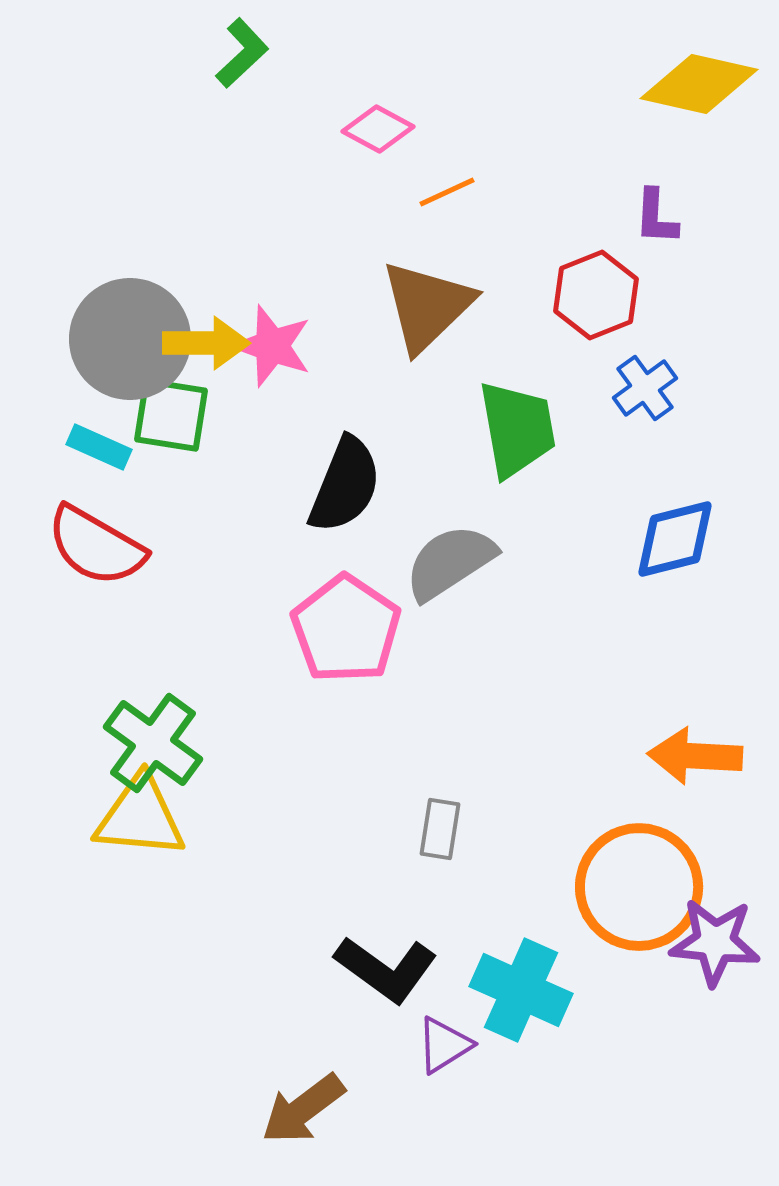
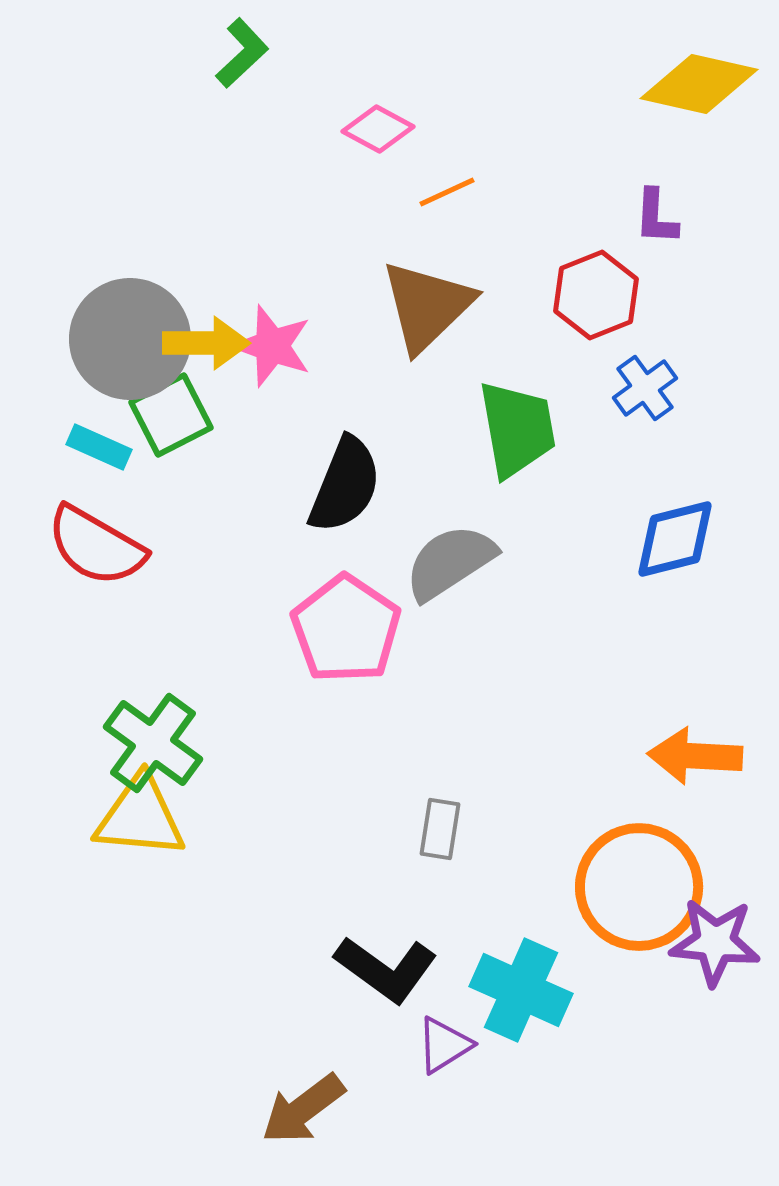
green square: rotated 36 degrees counterclockwise
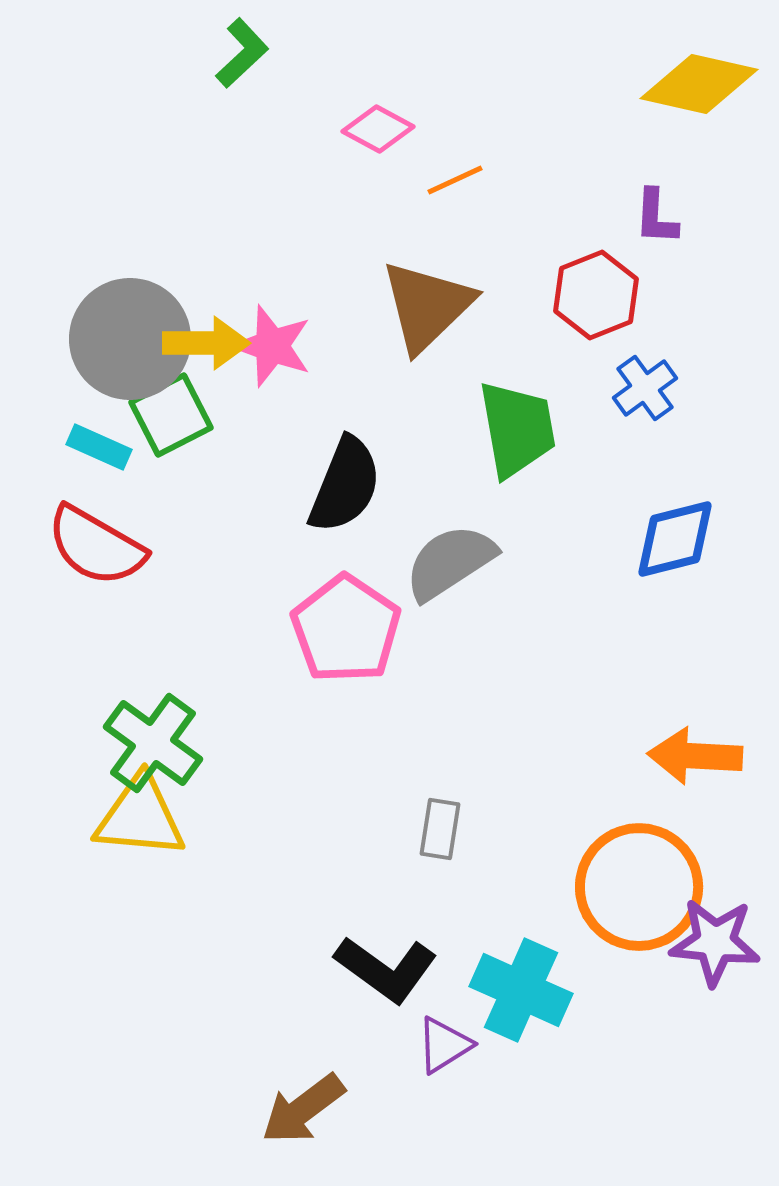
orange line: moved 8 px right, 12 px up
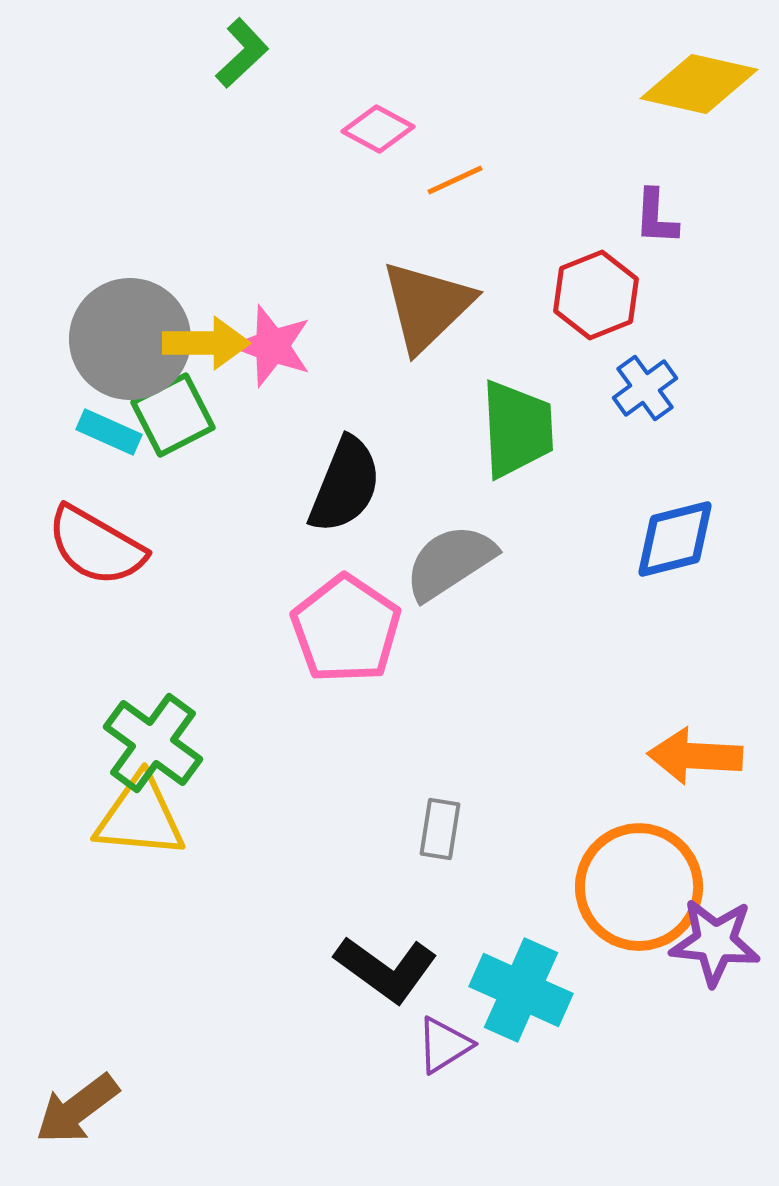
green square: moved 2 px right
green trapezoid: rotated 7 degrees clockwise
cyan rectangle: moved 10 px right, 15 px up
brown arrow: moved 226 px left
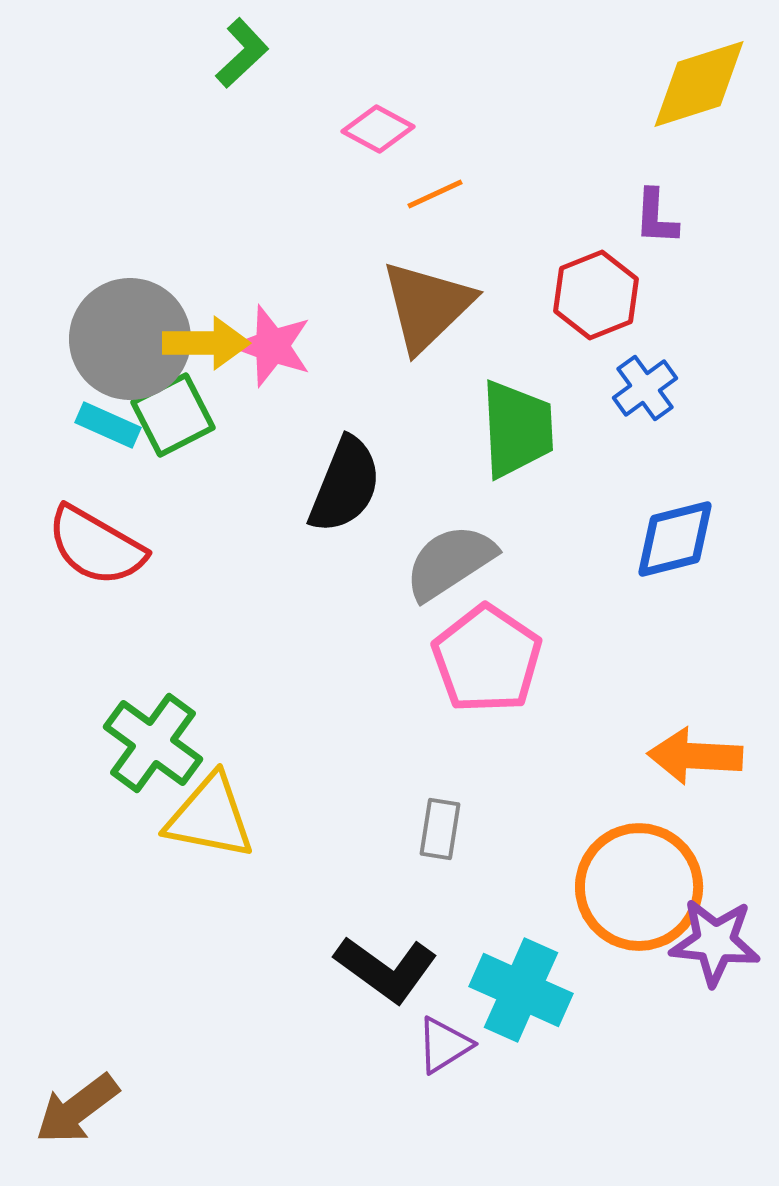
yellow diamond: rotated 30 degrees counterclockwise
orange line: moved 20 px left, 14 px down
cyan rectangle: moved 1 px left, 7 px up
pink pentagon: moved 141 px right, 30 px down
yellow triangle: moved 70 px right; rotated 6 degrees clockwise
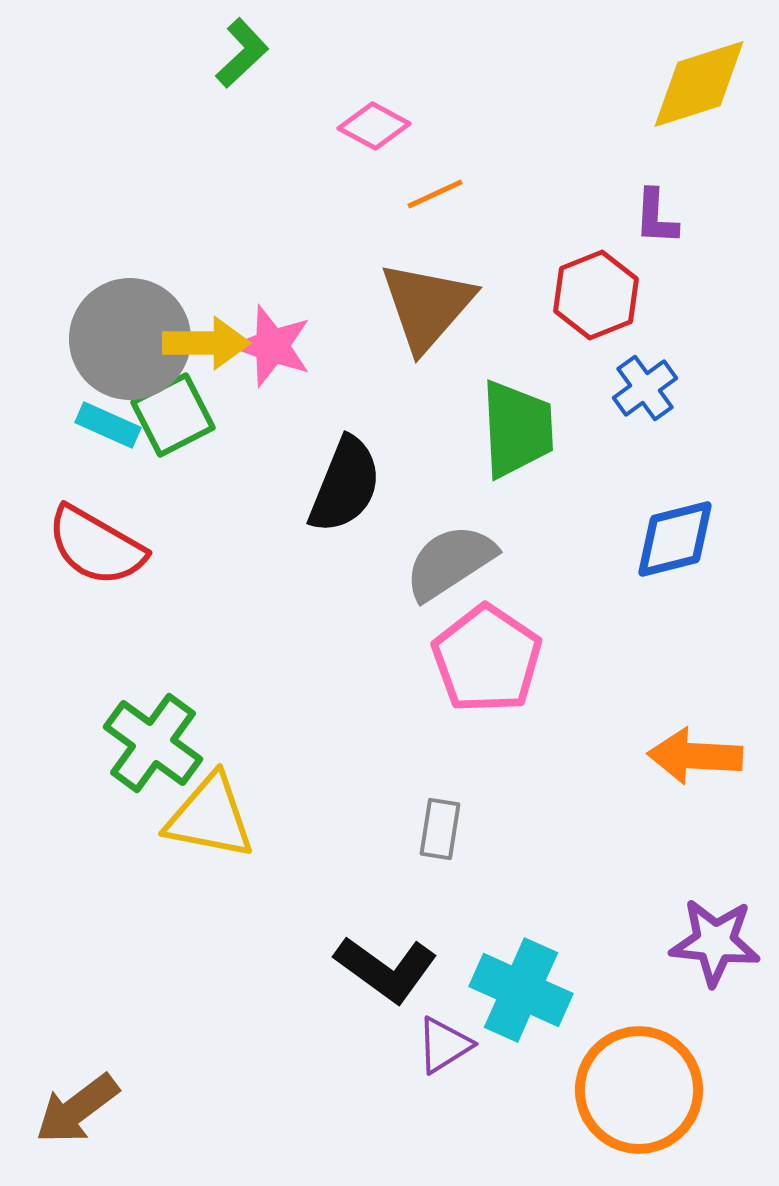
pink diamond: moved 4 px left, 3 px up
brown triangle: rotated 5 degrees counterclockwise
orange circle: moved 203 px down
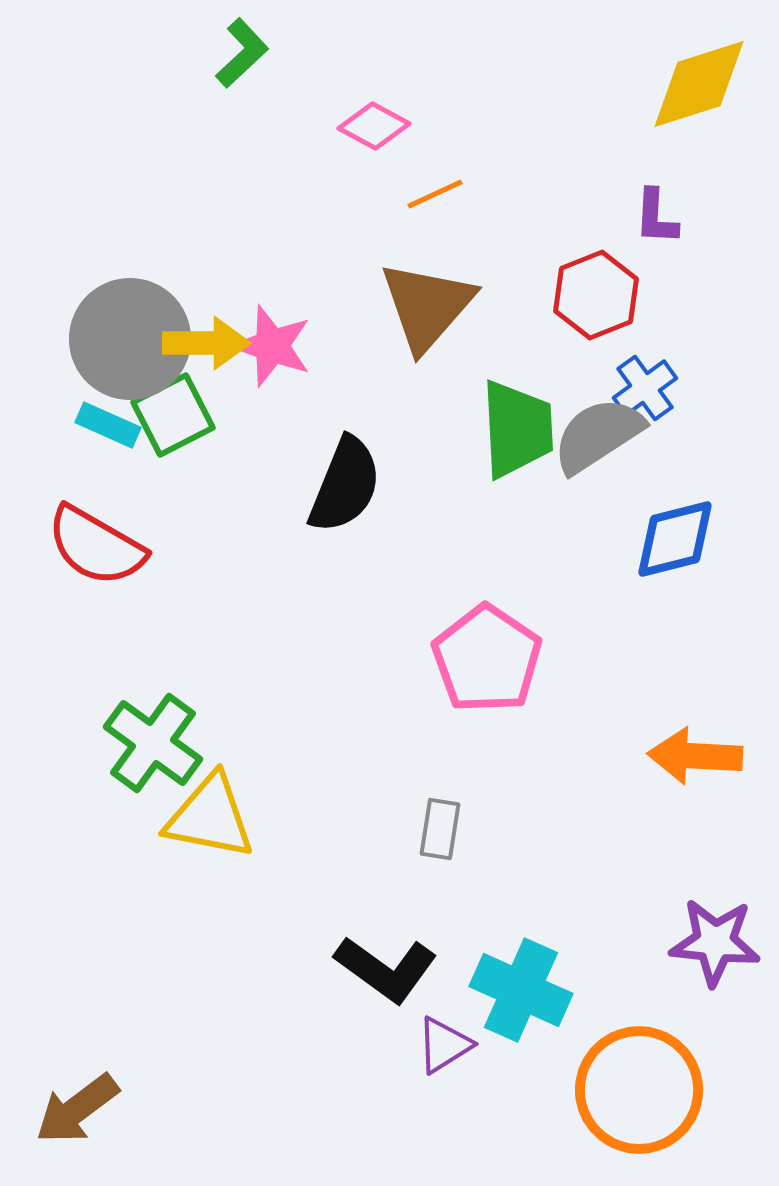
gray semicircle: moved 148 px right, 127 px up
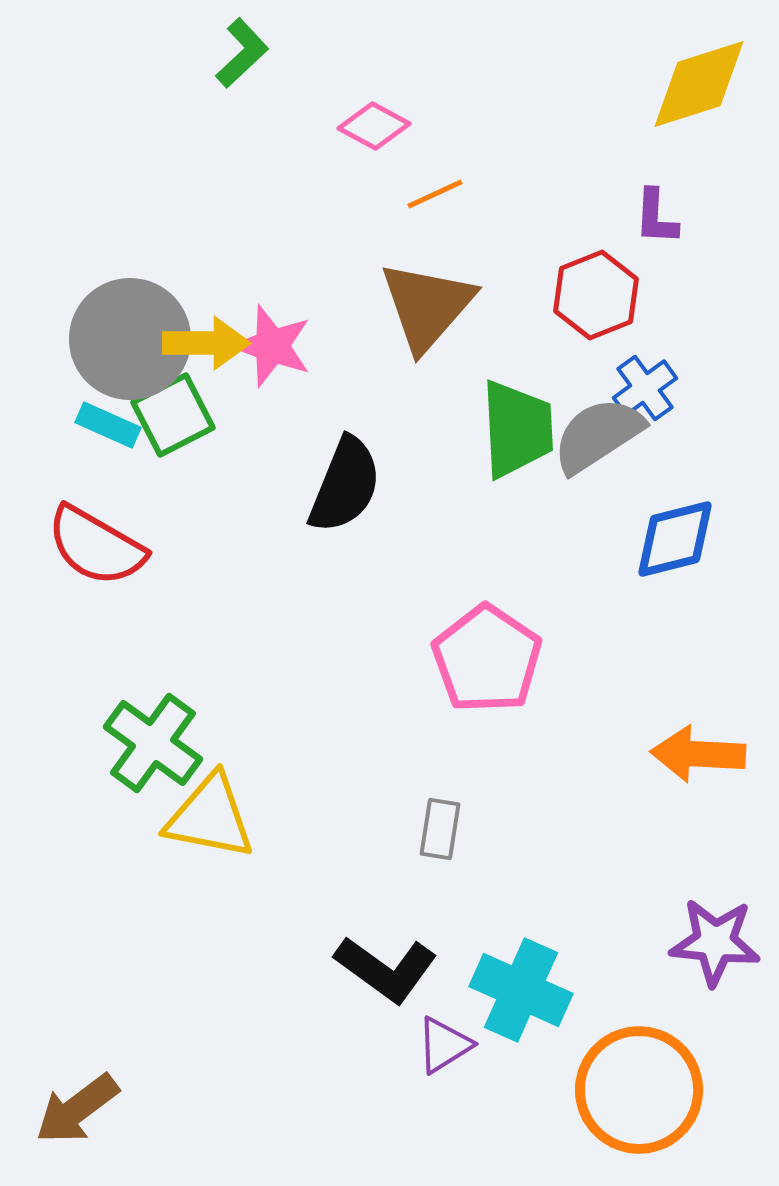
orange arrow: moved 3 px right, 2 px up
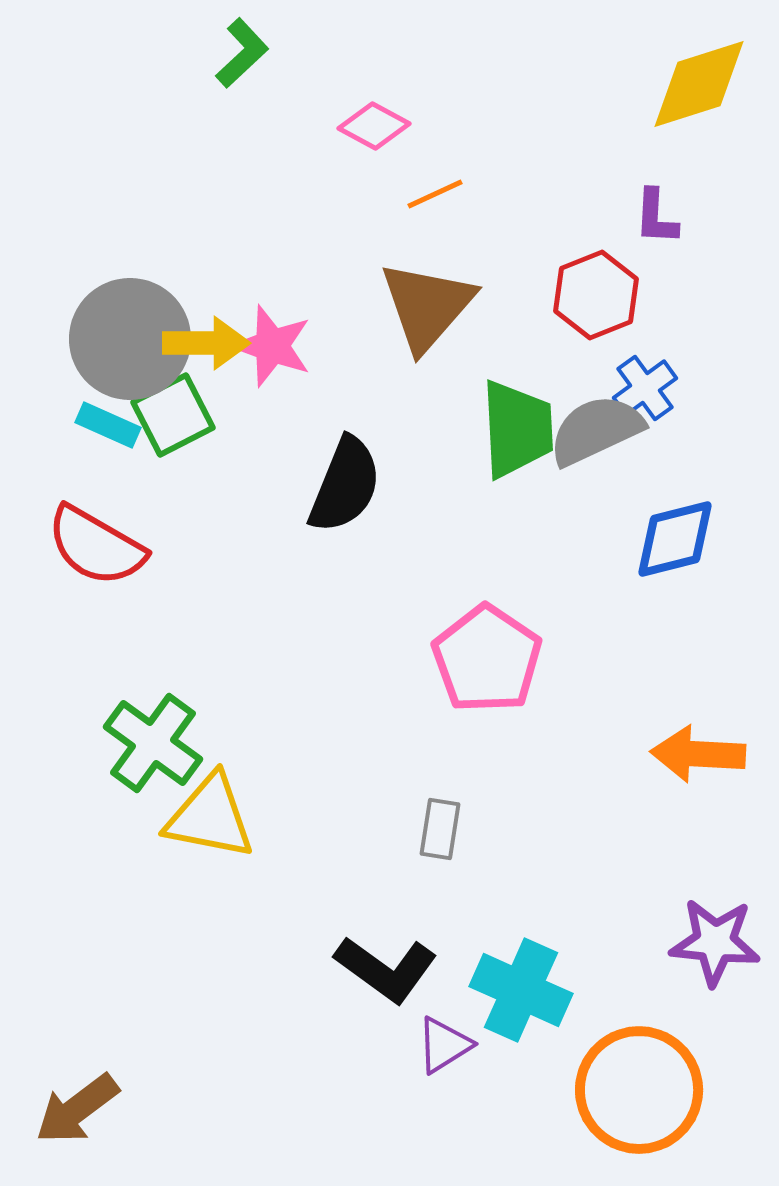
gray semicircle: moved 2 px left, 5 px up; rotated 8 degrees clockwise
